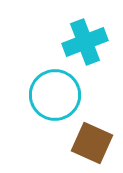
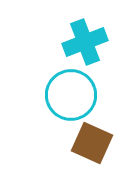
cyan circle: moved 16 px right
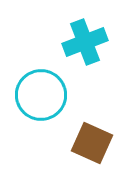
cyan circle: moved 30 px left
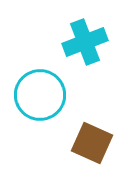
cyan circle: moved 1 px left
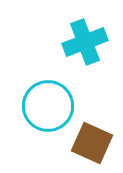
cyan circle: moved 8 px right, 11 px down
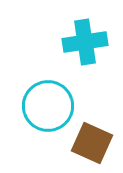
cyan cross: rotated 12 degrees clockwise
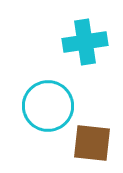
brown square: rotated 18 degrees counterclockwise
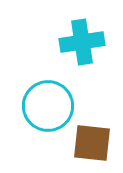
cyan cross: moved 3 px left
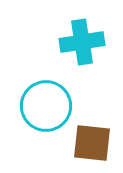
cyan circle: moved 2 px left
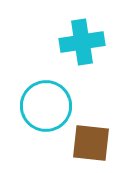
brown square: moved 1 px left
